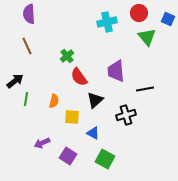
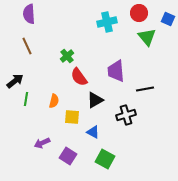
black triangle: rotated 12 degrees clockwise
blue triangle: moved 1 px up
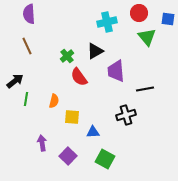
blue square: rotated 16 degrees counterclockwise
black triangle: moved 49 px up
blue triangle: rotated 32 degrees counterclockwise
purple arrow: rotated 105 degrees clockwise
purple square: rotated 12 degrees clockwise
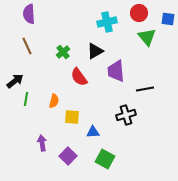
green cross: moved 4 px left, 4 px up
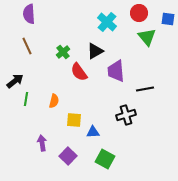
cyan cross: rotated 36 degrees counterclockwise
red semicircle: moved 5 px up
yellow square: moved 2 px right, 3 px down
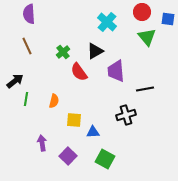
red circle: moved 3 px right, 1 px up
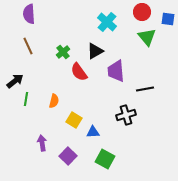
brown line: moved 1 px right
yellow square: rotated 28 degrees clockwise
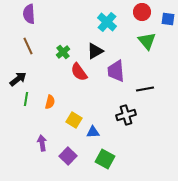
green triangle: moved 4 px down
black arrow: moved 3 px right, 2 px up
orange semicircle: moved 4 px left, 1 px down
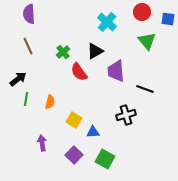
black line: rotated 30 degrees clockwise
purple square: moved 6 px right, 1 px up
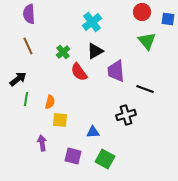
cyan cross: moved 15 px left; rotated 12 degrees clockwise
yellow square: moved 14 px left; rotated 28 degrees counterclockwise
purple square: moved 1 px left, 1 px down; rotated 30 degrees counterclockwise
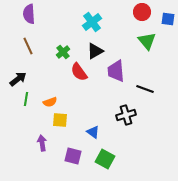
orange semicircle: rotated 56 degrees clockwise
blue triangle: rotated 40 degrees clockwise
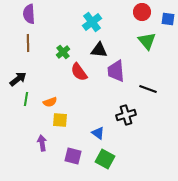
brown line: moved 3 px up; rotated 24 degrees clockwise
black triangle: moved 4 px right, 1 px up; rotated 36 degrees clockwise
black line: moved 3 px right
blue triangle: moved 5 px right, 1 px down
